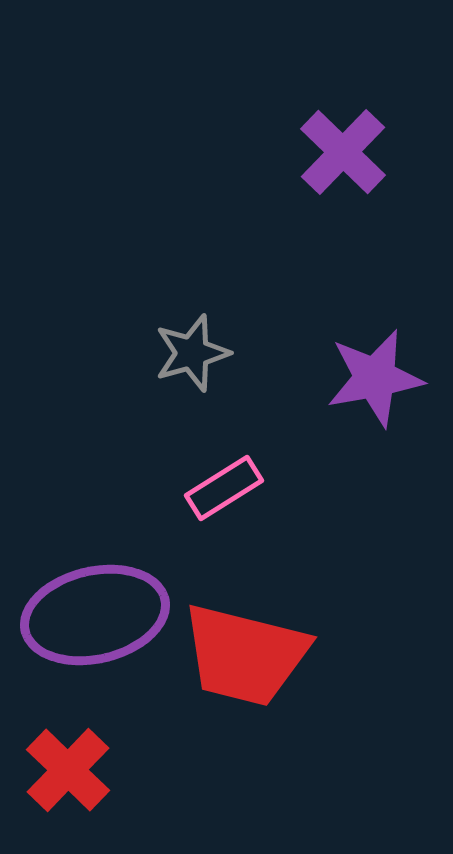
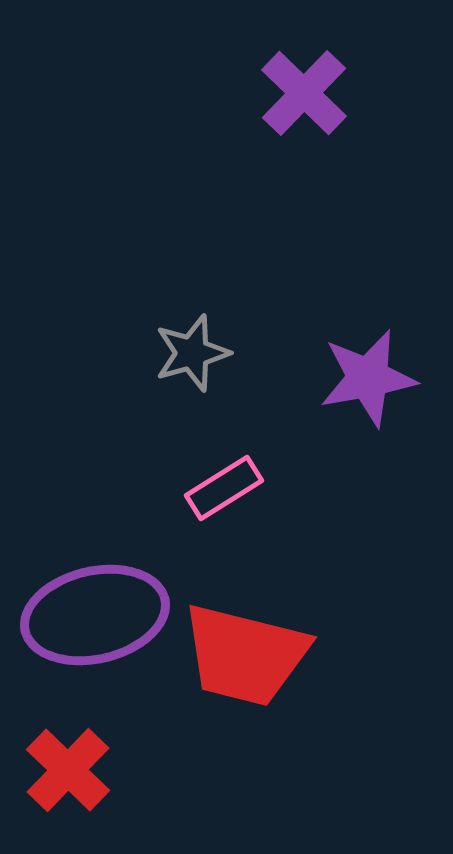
purple cross: moved 39 px left, 59 px up
purple star: moved 7 px left
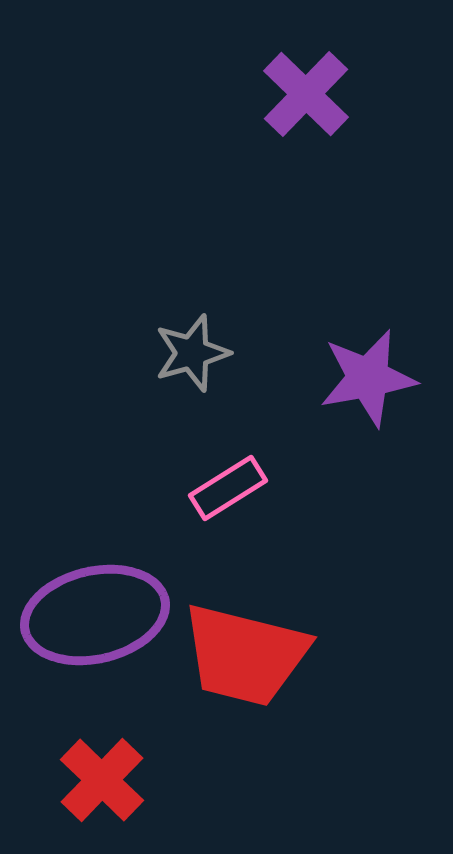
purple cross: moved 2 px right, 1 px down
pink rectangle: moved 4 px right
red cross: moved 34 px right, 10 px down
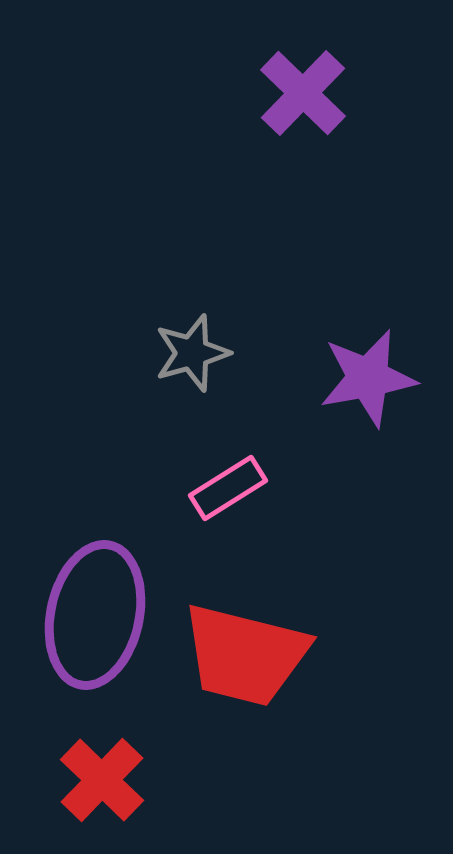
purple cross: moved 3 px left, 1 px up
purple ellipse: rotated 65 degrees counterclockwise
